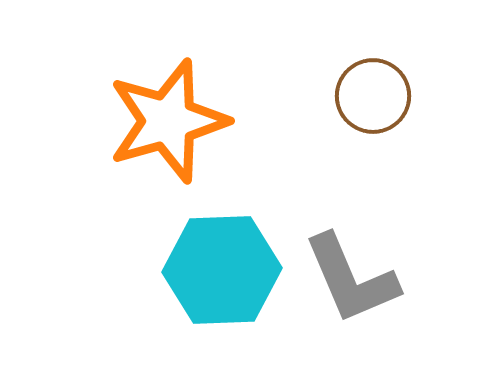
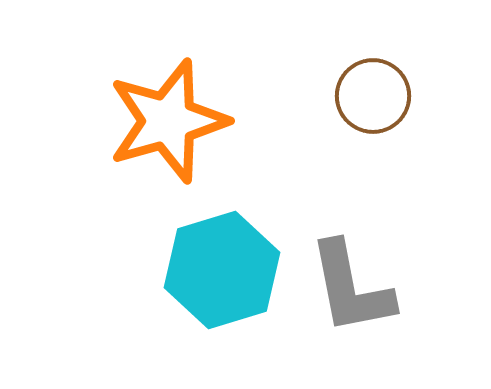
cyan hexagon: rotated 15 degrees counterclockwise
gray L-shape: moved 9 px down; rotated 12 degrees clockwise
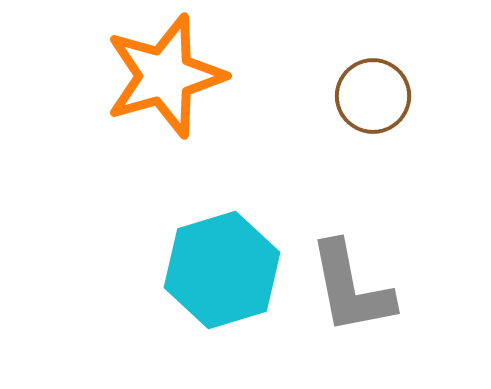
orange star: moved 3 px left, 45 px up
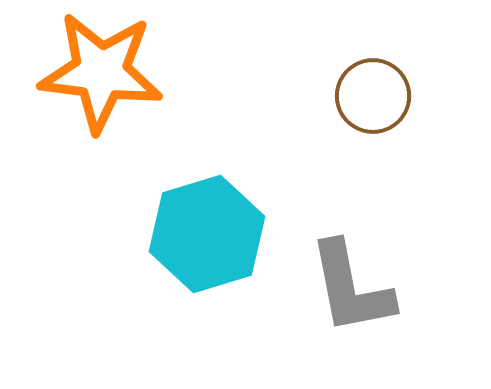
orange star: moved 64 px left, 4 px up; rotated 23 degrees clockwise
cyan hexagon: moved 15 px left, 36 px up
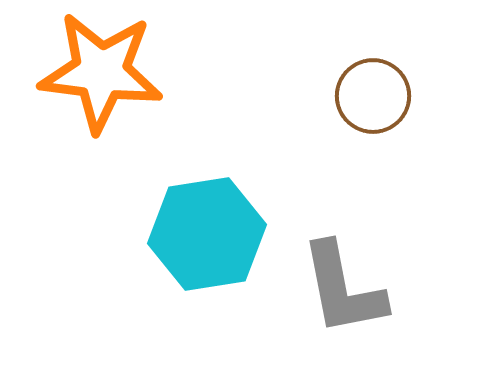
cyan hexagon: rotated 8 degrees clockwise
gray L-shape: moved 8 px left, 1 px down
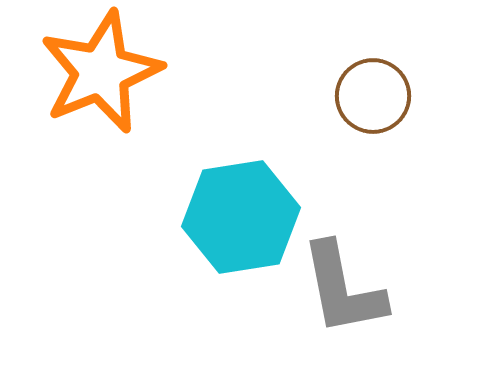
orange star: rotated 29 degrees counterclockwise
cyan hexagon: moved 34 px right, 17 px up
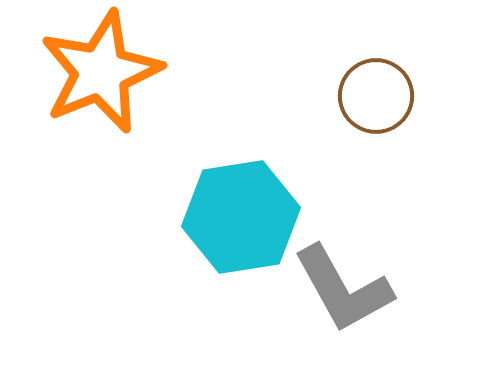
brown circle: moved 3 px right
gray L-shape: rotated 18 degrees counterclockwise
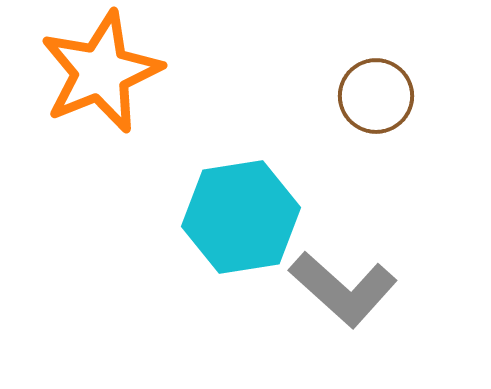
gray L-shape: rotated 19 degrees counterclockwise
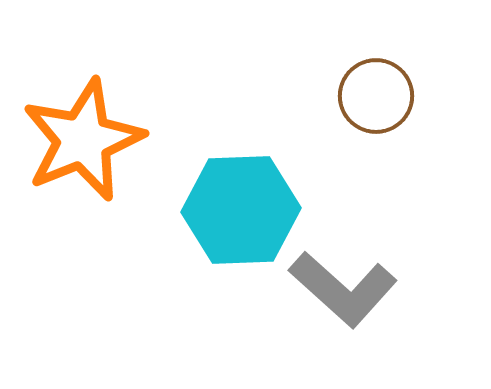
orange star: moved 18 px left, 68 px down
cyan hexagon: moved 7 px up; rotated 7 degrees clockwise
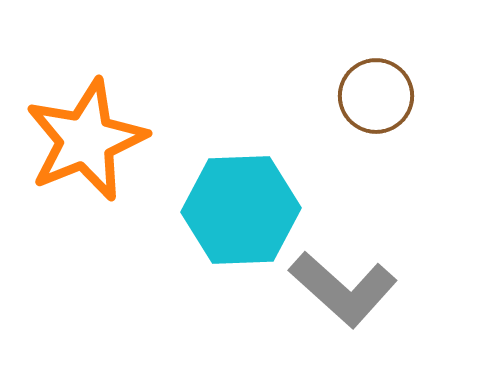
orange star: moved 3 px right
